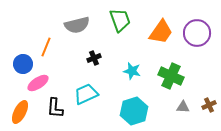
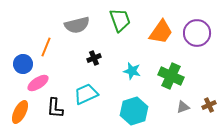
gray triangle: rotated 24 degrees counterclockwise
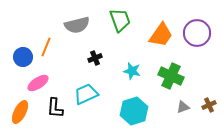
orange trapezoid: moved 3 px down
black cross: moved 1 px right
blue circle: moved 7 px up
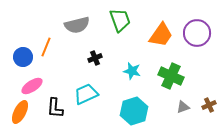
pink ellipse: moved 6 px left, 3 px down
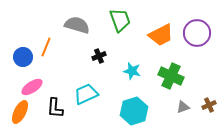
gray semicircle: rotated 150 degrees counterclockwise
orange trapezoid: rotated 28 degrees clockwise
black cross: moved 4 px right, 2 px up
pink ellipse: moved 1 px down
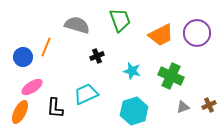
black cross: moved 2 px left
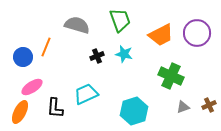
cyan star: moved 8 px left, 17 px up
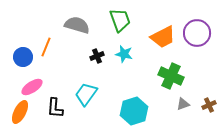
orange trapezoid: moved 2 px right, 2 px down
cyan trapezoid: rotated 30 degrees counterclockwise
gray triangle: moved 3 px up
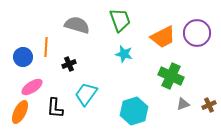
orange line: rotated 18 degrees counterclockwise
black cross: moved 28 px left, 8 px down
